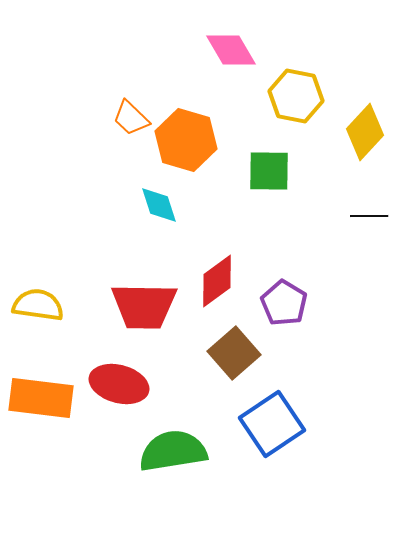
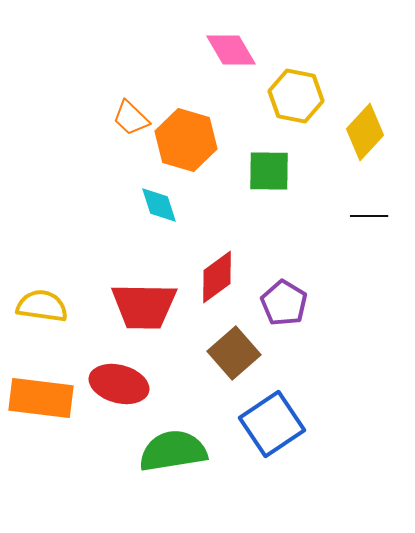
red diamond: moved 4 px up
yellow semicircle: moved 4 px right, 1 px down
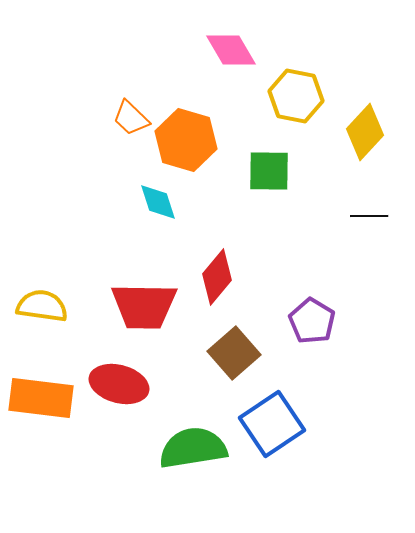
cyan diamond: moved 1 px left, 3 px up
red diamond: rotated 14 degrees counterclockwise
purple pentagon: moved 28 px right, 18 px down
green semicircle: moved 20 px right, 3 px up
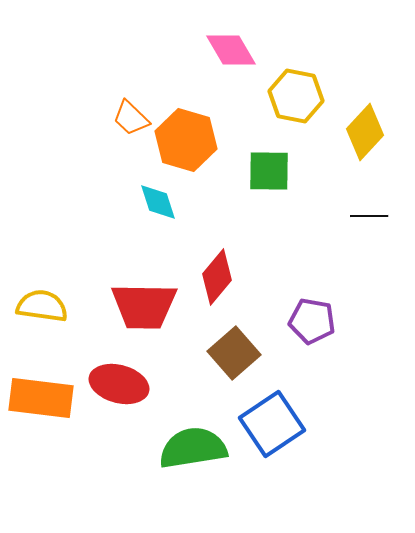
purple pentagon: rotated 21 degrees counterclockwise
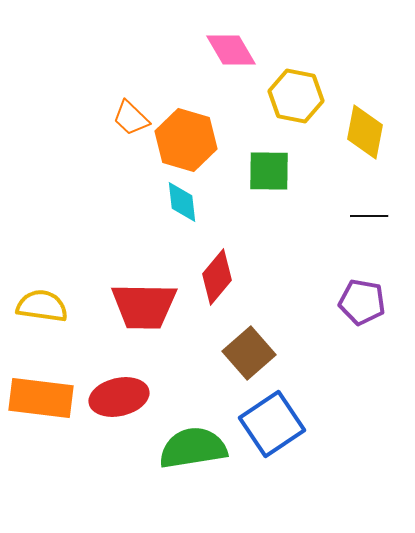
yellow diamond: rotated 32 degrees counterclockwise
cyan diamond: moved 24 px right; rotated 12 degrees clockwise
purple pentagon: moved 50 px right, 19 px up
brown square: moved 15 px right
red ellipse: moved 13 px down; rotated 28 degrees counterclockwise
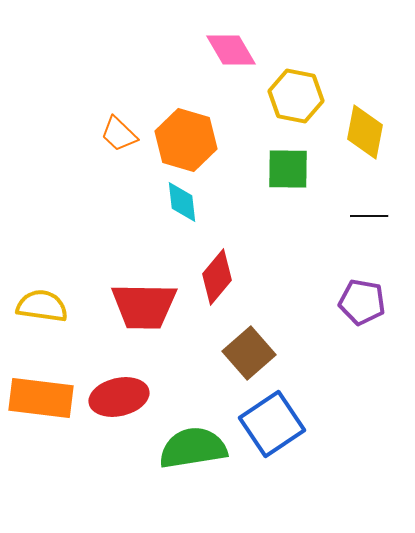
orange trapezoid: moved 12 px left, 16 px down
green square: moved 19 px right, 2 px up
